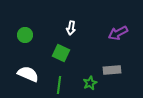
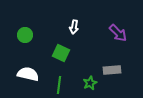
white arrow: moved 3 px right, 1 px up
purple arrow: rotated 108 degrees counterclockwise
white semicircle: rotated 10 degrees counterclockwise
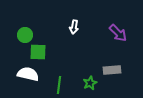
green square: moved 23 px left, 1 px up; rotated 24 degrees counterclockwise
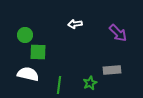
white arrow: moved 1 px right, 3 px up; rotated 72 degrees clockwise
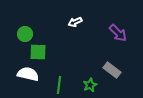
white arrow: moved 2 px up; rotated 16 degrees counterclockwise
green circle: moved 1 px up
gray rectangle: rotated 42 degrees clockwise
green star: moved 2 px down
